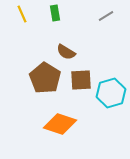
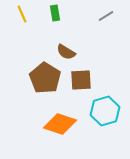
cyan hexagon: moved 6 px left, 18 px down
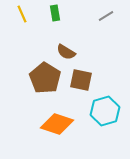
brown square: rotated 15 degrees clockwise
orange diamond: moved 3 px left
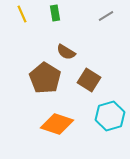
brown square: moved 8 px right; rotated 20 degrees clockwise
cyan hexagon: moved 5 px right, 5 px down
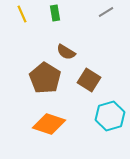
gray line: moved 4 px up
orange diamond: moved 8 px left
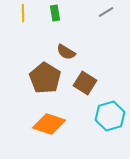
yellow line: moved 1 px right, 1 px up; rotated 24 degrees clockwise
brown square: moved 4 px left, 3 px down
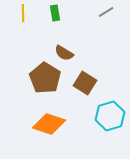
brown semicircle: moved 2 px left, 1 px down
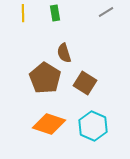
brown semicircle: rotated 42 degrees clockwise
cyan hexagon: moved 17 px left, 10 px down; rotated 20 degrees counterclockwise
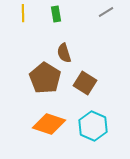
green rectangle: moved 1 px right, 1 px down
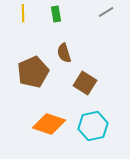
brown pentagon: moved 12 px left, 6 px up; rotated 16 degrees clockwise
cyan hexagon: rotated 24 degrees clockwise
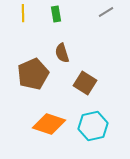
brown semicircle: moved 2 px left
brown pentagon: moved 2 px down
